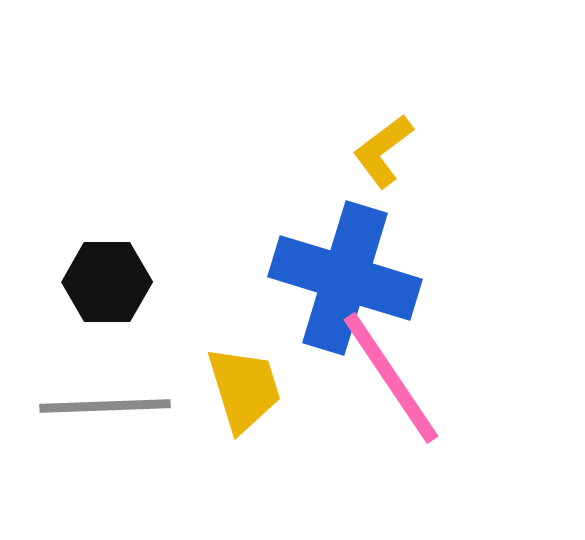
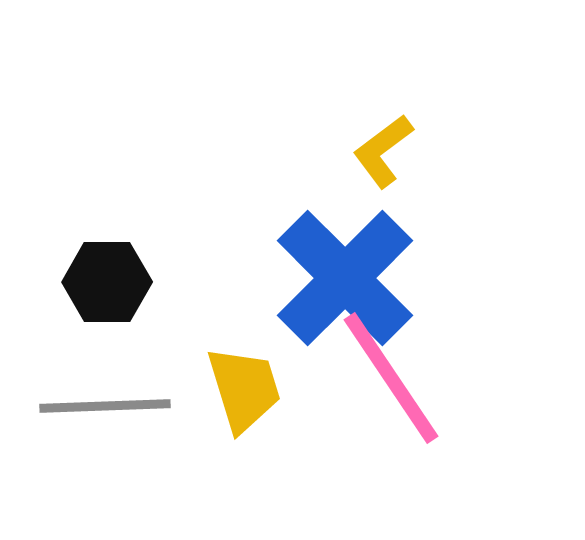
blue cross: rotated 28 degrees clockwise
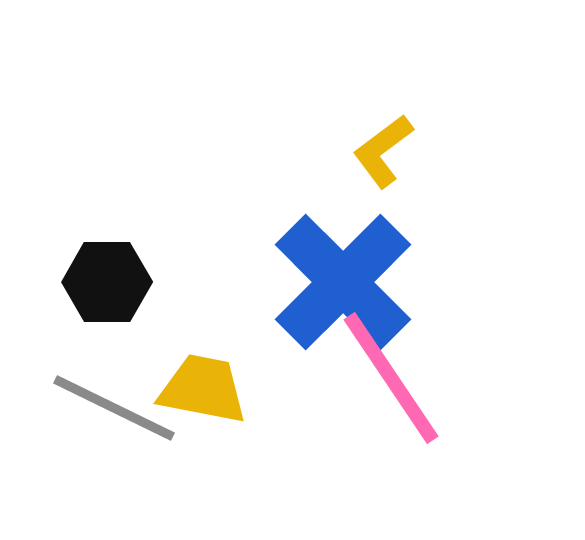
blue cross: moved 2 px left, 4 px down
yellow trapezoid: moved 41 px left; rotated 62 degrees counterclockwise
gray line: moved 9 px right, 2 px down; rotated 28 degrees clockwise
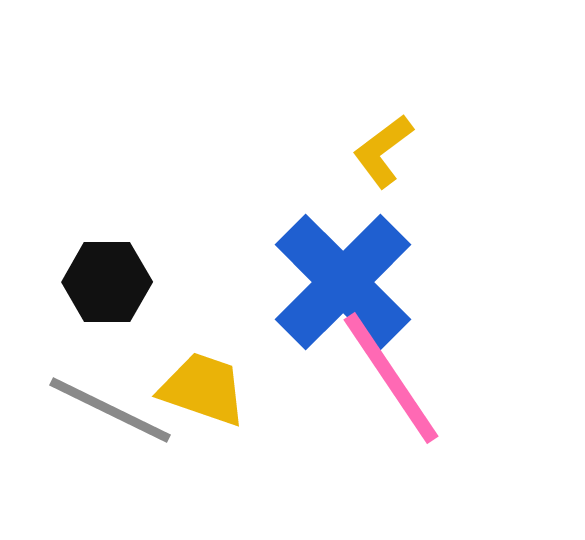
yellow trapezoid: rotated 8 degrees clockwise
gray line: moved 4 px left, 2 px down
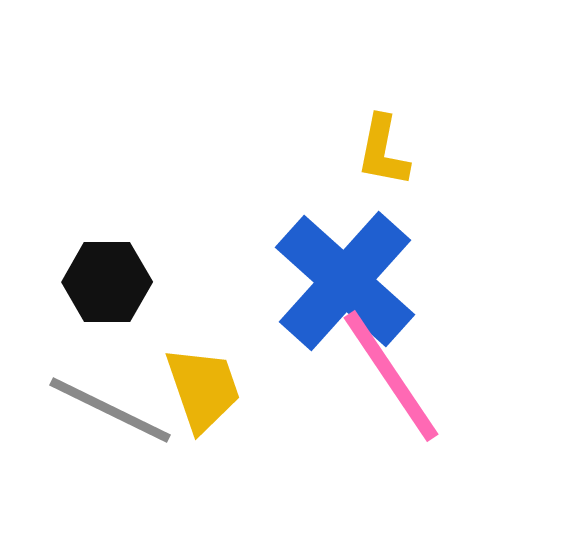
yellow L-shape: rotated 42 degrees counterclockwise
blue cross: moved 2 px right, 1 px up; rotated 3 degrees counterclockwise
pink line: moved 2 px up
yellow trapezoid: rotated 52 degrees clockwise
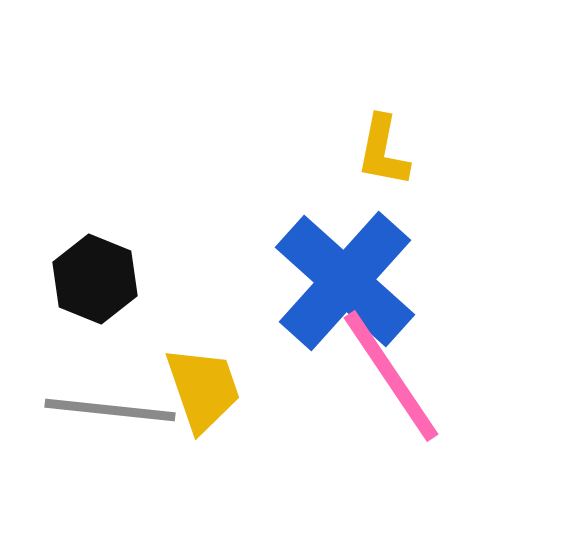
black hexagon: moved 12 px left, 3 px up; rotated 22 degrees clockwise
gray line: rotated 20 degrees counterclockwise
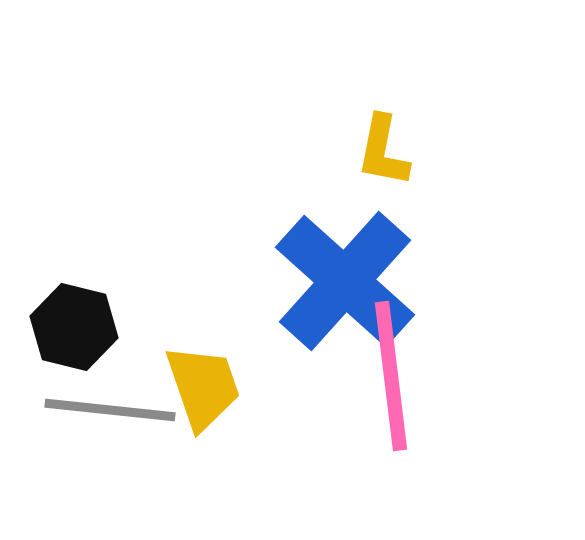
black hexagon: moved 21 px left, 48 px down; rotated 8 degrees counterclockwise
pink line: rotated 27 degrees clockwise
yellow trapezoid: moved 2 px up
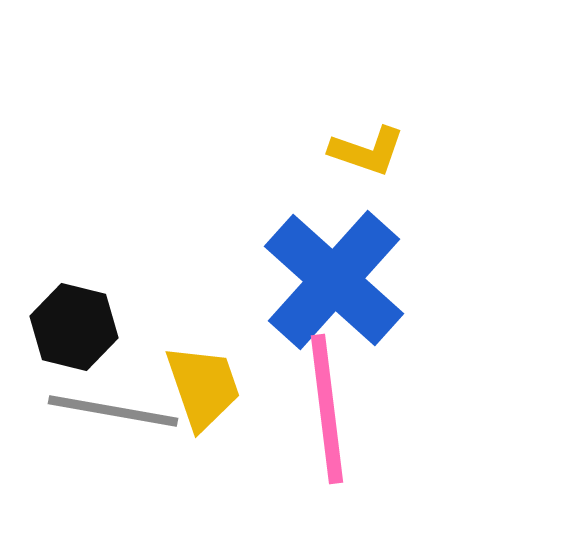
yellow L-shape: moved 16 px left; rotated 82 degrees counterclockwise
blue cross: moved 11 px left, 1 px up
pink line: moved 64 px left, 33 px down
gray line: moved 3 px right, 1 px down; rotated 4 degrees clockwise
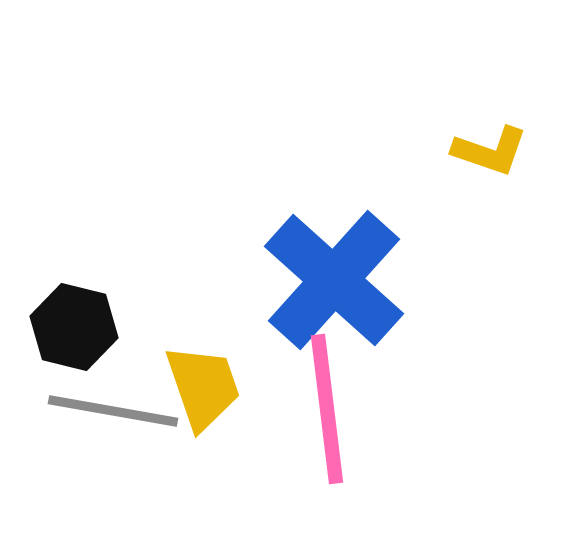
yellow L-shape: moved 123 px right
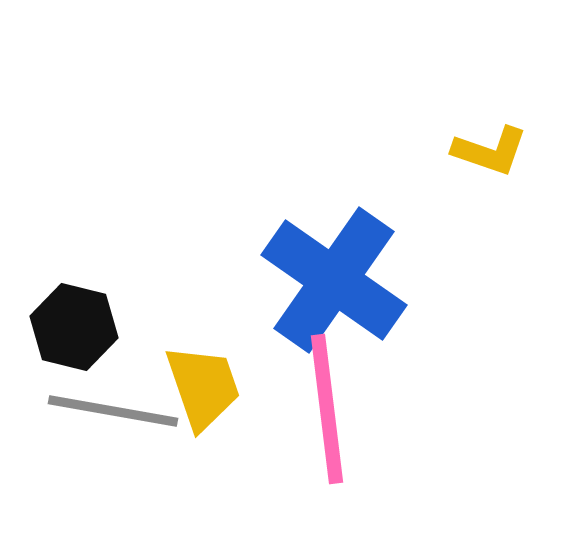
blue cross: rotated 7 degrees counterclockwise
